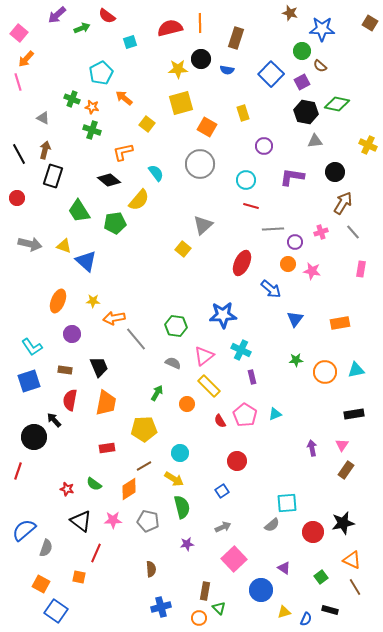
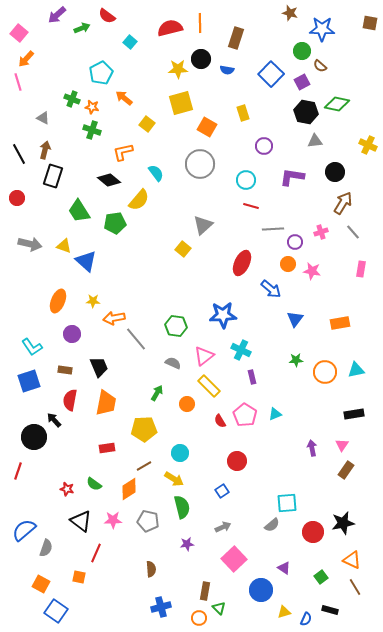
brown square at (370, 23): rotated 21 degrees counterclockwise
cyan square at (130, 42): rotated 32 degrees counterclockwise
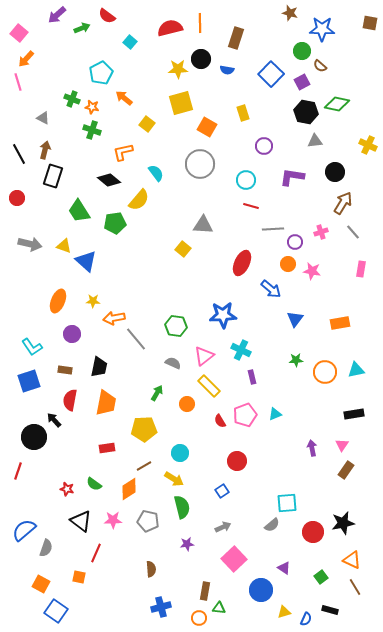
gray triangle at (203, 225): rotated 45 degrees clockwise
black trapezoid at (99, 367): rotated 35 degrees clockwise
pink pentagon at (245, 415): rotated 20 degrees clockwise
green triangle at (219, 608): rotated 40 degrees counterclockwise
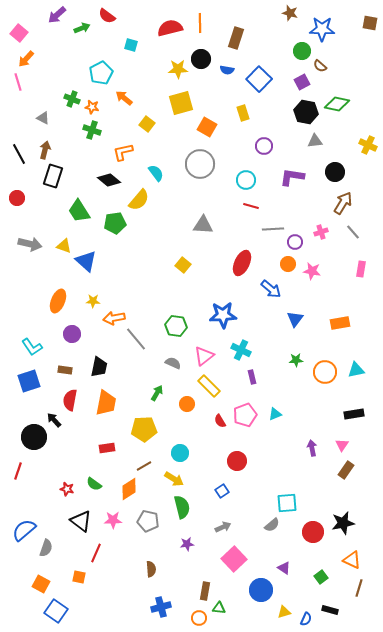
cyan square at (130, 42): moved 1 px right, 3 px down; rotated 24 degrees counterclockwise
blue square at (271, 74): moved 12 px left, 5 px down
yellow square at (183, 249): moved 16 px down
brown line at (355, 587): moved 4 px right, 1 px down; rotated 48 degrees clockwise
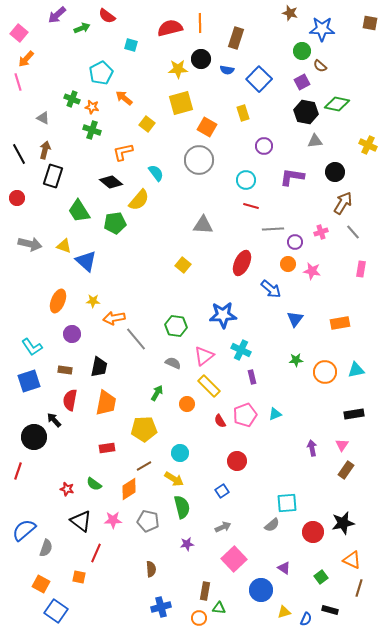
gray circle at (200, 164): moved 1 px left, 4 px up
black diamond at (109, 180): moved 2 px right, 2 px down
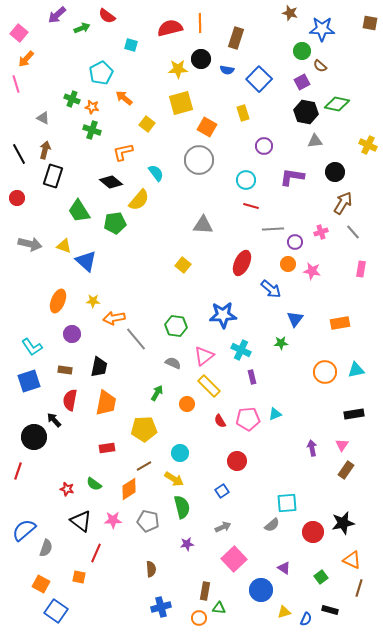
pink line at (18, 82): moved 2 px left, 2 px down
green star at (296, 360): moved 15 px left, 17 px up
pink pentagon at (245, 415): moved 3 px right, 4 px down; rotated 15 degrees clockwise
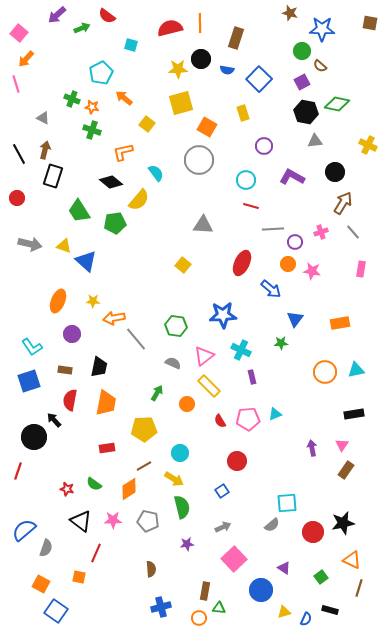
purple L-shape at (292, 177): rotated 20 degrees clockwise
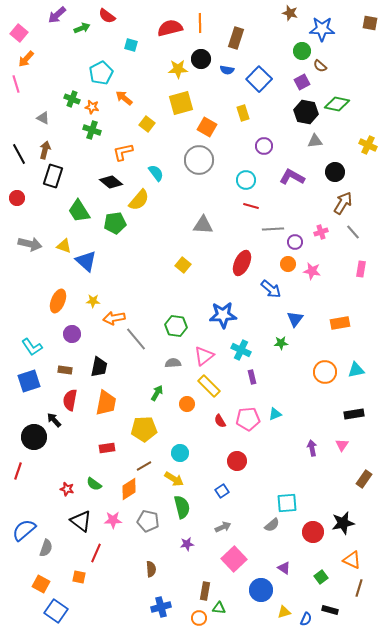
gray semicircle at (173, 363): rotated 28 degrees counterclockwise
brown rectangle at (346, 470): moved 18 px right, 9 px down
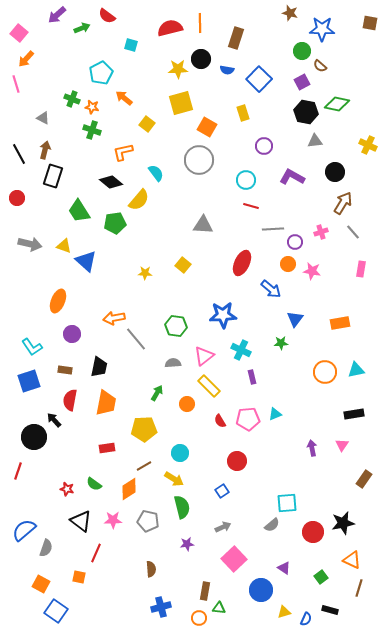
yellow star at (93, 301): moved 52 px right, 28 px up
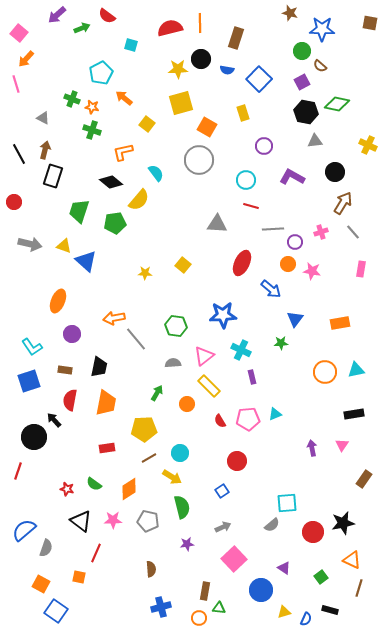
red circle at (17, 198): moved 3 px left, 4 px down
green trapezoid at (79, 211): rotated 50 degrees clockwise
gray triangle at (203, 225): moved 14 px right, 1 px up
brown line at (144, 466): moved 5 px right, 8 px up
yellow arrow at (174, 479): moved 2 px left, 2 px up
